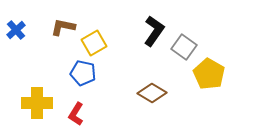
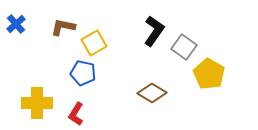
blue cross: moved 6 px up
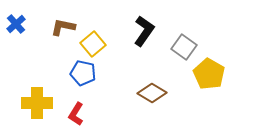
black L-shape: moved 10 px left
yellow square: moved 1 px left, 1 px down; rotated 10 degrees counterclockwise
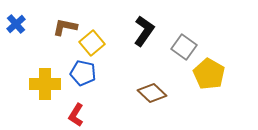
brown L-shape: moved 2 px right
yellow square: moved 1 px left, 1 px up
brown diamond: rotated 12 degrees clockwise
yellow cross: moved 8 px right, 19 px up
red L-shape: moved 1 px down
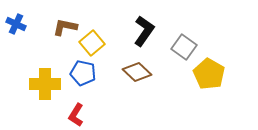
blue cross: rotated 24 degrees counterclockwise
brown diamond: moved 15 px left, 21 px up
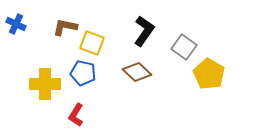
yellow square: rotated 30 degrees counterclockwise
